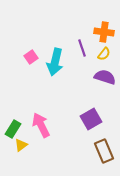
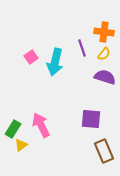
purple square: rotated 35 degrees clockwise
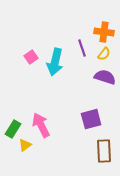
purple square: rotated 20 degrees counterclockwise
yellow triangle: moved 4 px right
brown rectangle: rotated 20 degrees clockwise
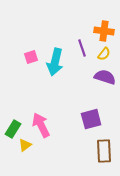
orange cross: moved 1 px up
pink square: rotated 16 degrees clockwise
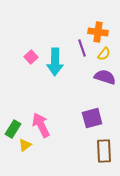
orange cross: moved 6 px left, 1 px down
pink square: rotated 24 degrees counterclockwise
cyan arrow: rotated 12 degrees counterclockwise
purple square: moved 1 px right, 1 px up
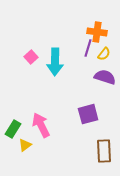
orange cross: moved 1 px left
purple line: moved 6 px right; rotated 36 degrees clockwise
purple square: moved 4 px left, 4 px up
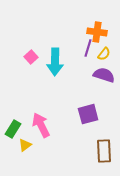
purple semicircle: moved 1 px left, 2 px up
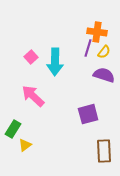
yellow semicircle: moved 2 px up
pink arrow: moved 8 px left, 29 px up; rotated 20 degrees counterclockwise
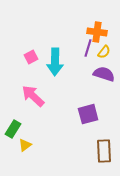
pink square: rotated 16 degrees clockwise
purple semicircle: moved 1 px up
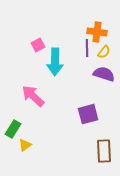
purple line: moved 1 px left; rotated 18 degrees counterclockwise
pink square: moved 7 px right, 12 px up
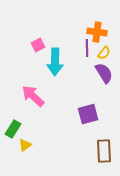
yellow semicircle: moved 1 px down
purple semicircle: moved 1 px up; rotated 40 degrees clockwise
